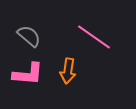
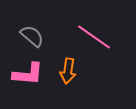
gray semicircle: moved 3 px right
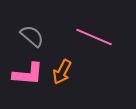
pink line: rotated 12 degrees counterclockwise
orange arrow: moved 6 px left, 1 px down; rotated 20 degrees clockwise
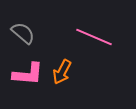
gray semicircle: moved 9 px left, 3 px up
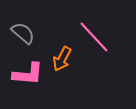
pink line: rotated 24 degrees clockwise
orange arrow: moved 13 px up
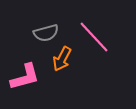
gray semicircle: moved 23 px right; rotated 125 degrees clockwise
pink L-shape: moved 3 px left, 3 px down; rotated 20 degrees counterclockwise
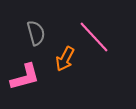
gray semicircle: moved 10 px left; rotated 90 degrees counterclockwise
orange arrow: moved 3 px right
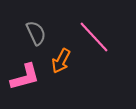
gray semicircle: rotated 10 degrees counterclockwise
orange arrow: moved 4 px left, 2 px down
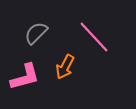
gray semicircle: rotated 110 degrees counterclockwise
orange arrow: moved 4 px right, 6 px down
